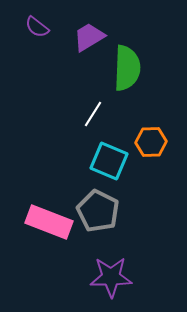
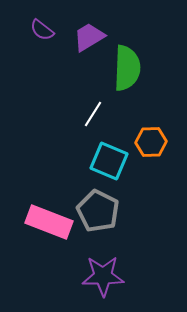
purple semicircle: moved 5 px right, 3 px down
purple star: moved 8 px left, 1 px up
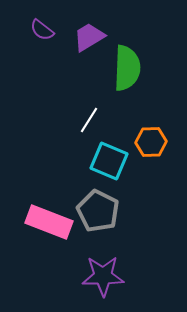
white line: moved 4 px left, 6 px down
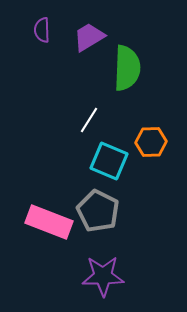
purple semicircle: rotated 50 degrees clockwise
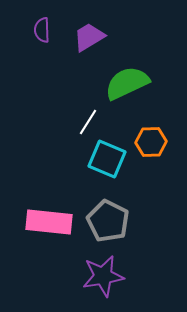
green semicircle: moved 15 px down; rotated 117 degrees counterclockwise
white line: moved 1 px left, 2 px down
cyan square: moved 2 px left, 2 px up
gray pentagon: moved 10 px right, 10 px down
pink rectangle: rotated 15 degrees counterclockwise
purple star: rotated 9 degrees counterclockwise
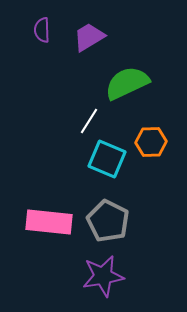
white line: moved 1 px right, 1 px up
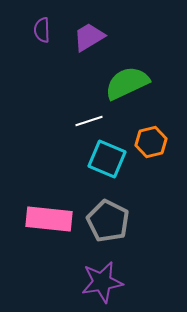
white line: rotated 40 degrees clockwise
orange hexagon: rotated 12 degrees counterclockwise
pink rectangle: moved 3 px up
purple star: moved 1 px left, 6 px down
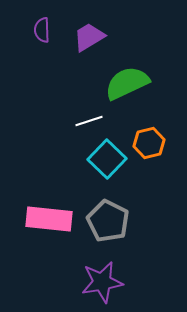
orange hexagon: moved 2 px left, 1 px down
cyan square: rotated 21 degrees clockwise
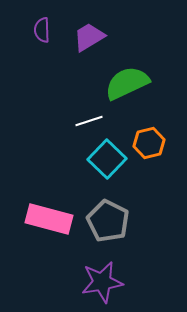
pink rectangle: rotated 9 degrees clockwise
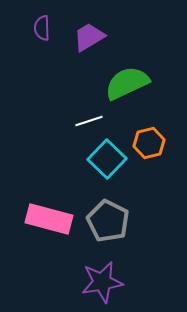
purple semicircle: moved 2 px up
